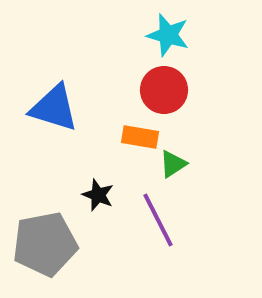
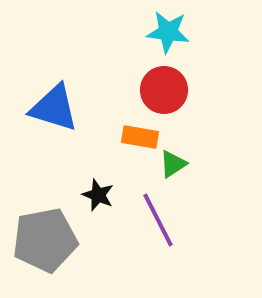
cyan star: moved 3 px up; rotated 9 degrees counterclockwise
gray pentagon: moved 4 px up
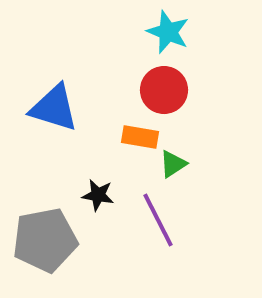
cyan star: rotated 15 degrees clockwise
black star: rotated 12 degrees counterclockwise
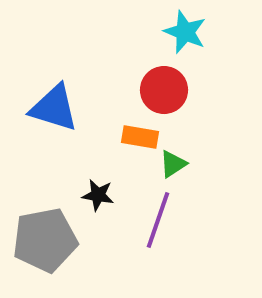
cyan star: moved 17 px right
purple line: rotated 46 degrees clockwise
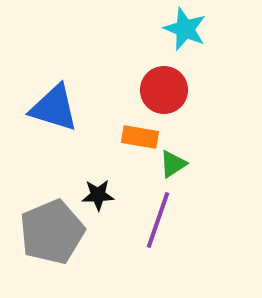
cyan star: moved 3 px up
black star: rotated 12 degrees counterclockwise
gray pentagon: moved 7 px right, 8 px up; rotated 12 degrees counterclockwise
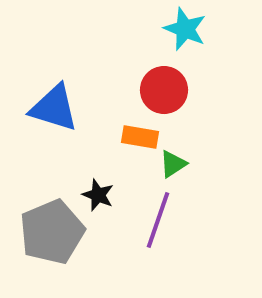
black star: rotated 24 degrees clockwise
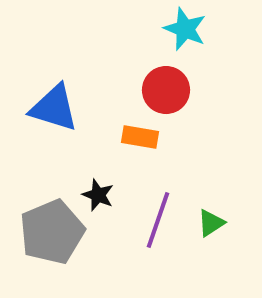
red circle: moved 2 px right
green triangle: moved 38 px right, 59 px down
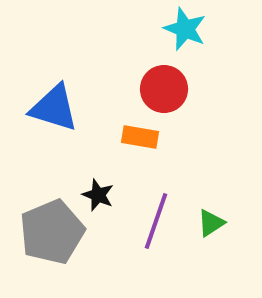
red circle: moved 2 px left, 1 px up
purple line: moved 2 px left, 1 px down
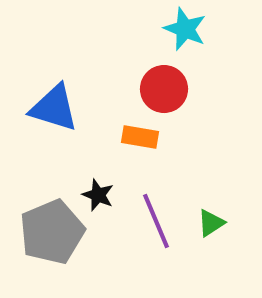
purple line: rotated 42 degrees counterclockwise
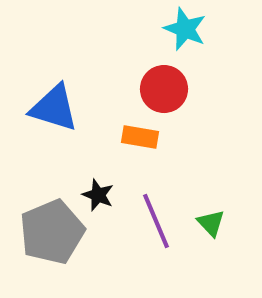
green triangle: rotated 40 degrees counterclockwise
